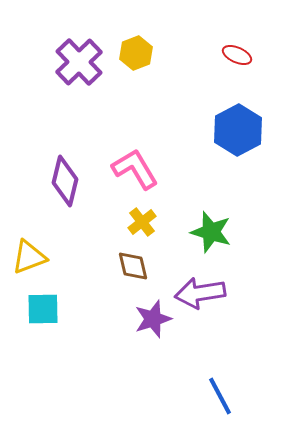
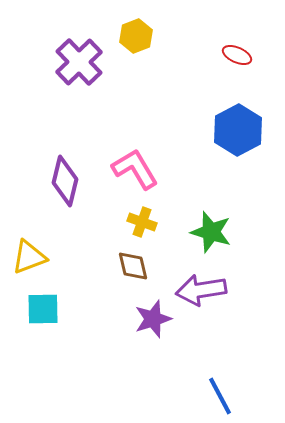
yellow hexagon: moved 17 px up
yellow cross: rotated 32 degrees counterclockwise
purple arrow: moved 1 px right, 3 px up
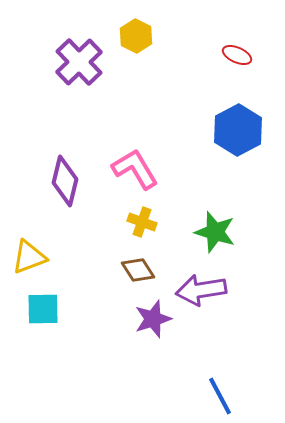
yellow hexagon: rotated 12 degrees counterclockwise
green star: moved 4 px right
brown diamond: moved 5 px right, 4 px down; rotated 20 degrees counterclockwise
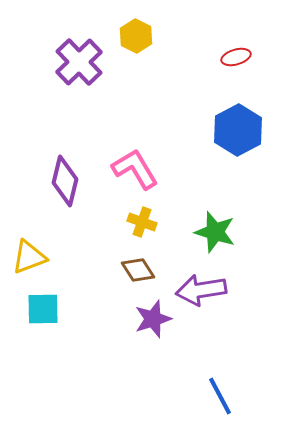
red ellipse: moved 1 px left, 2 px down; rotated 40 degrees counterclockwise
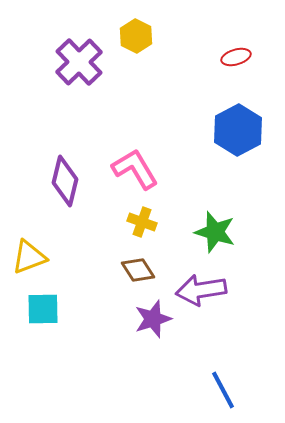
blue line: moved 3 px right, 6 px up
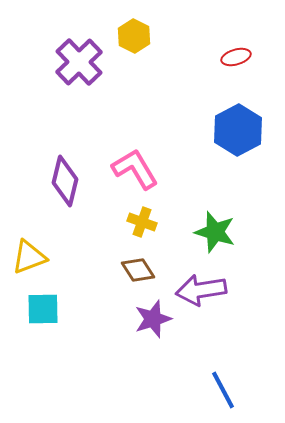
yellow hexagon: moved 2 px left
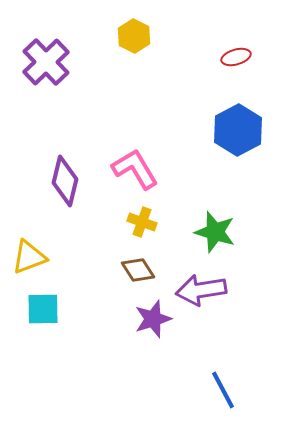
purple cross: moved 33 px left
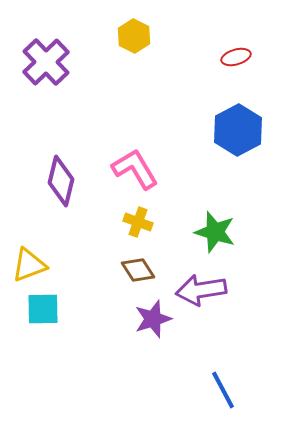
purple diamond: moved 4 px left
yellow cross: moved 4 px left
yellow triangle: moved 8 px down
